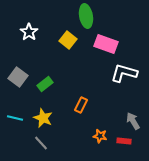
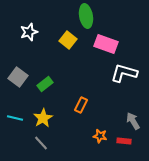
white star: rotated 18 degrees clockwise
yellow star: rotated 18 degrees clockwise
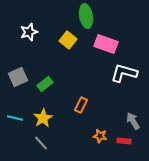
gray square: rotated 30 degrees clockwise
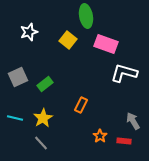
orange star: rotated 24 degrees clockwise
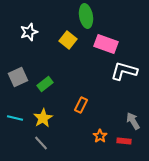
white L-shape: moved 2 px up
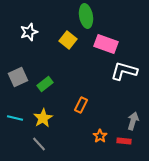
gray arrow: rotated 48 degrees clockwise
gray line: moved 2 px left, 1 px down
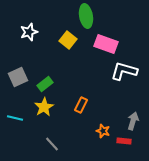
yellow star: moved 1 px right, 11 px up
orange star: moved 3 px right, 5 px up; rotated 16 degrees counterclockwise
gray line: moved 13 px right
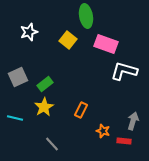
orange rectangle: moved 5 px down
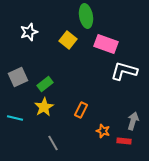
gray line: moved 1 px right, 1 px up; rotated 14 degrees clockwise
